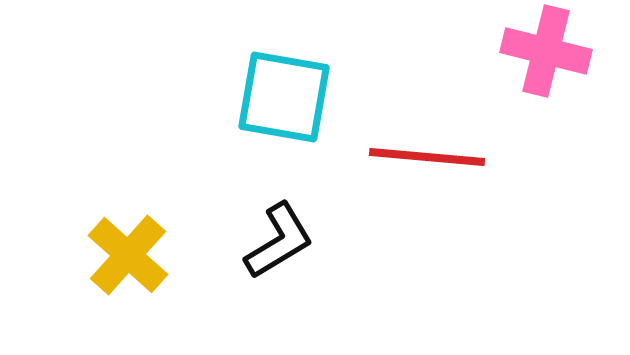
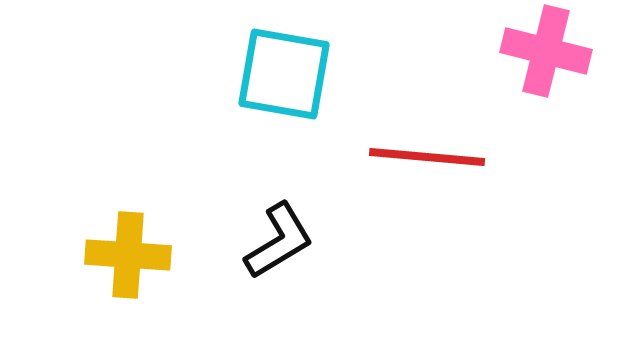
cyan square: moved 23 px up
yellow cross: rotated 38 degrees counterclockwise
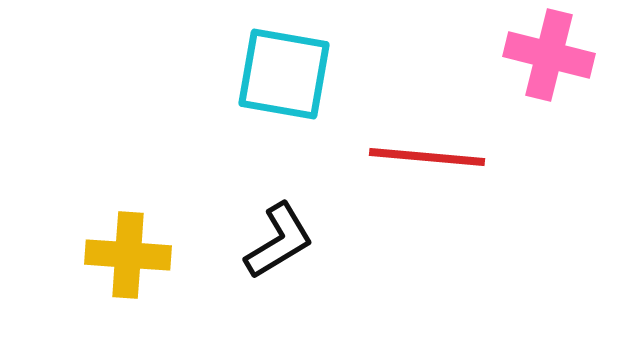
pink cross: moved 3 px right, 4 px down
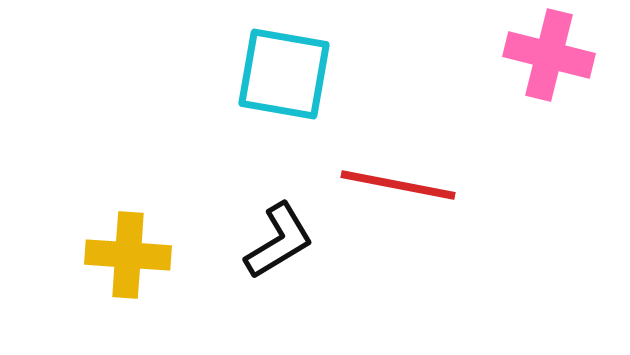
red line: moved 29 px left, 28 px down; rotated 6 degrees clockwise
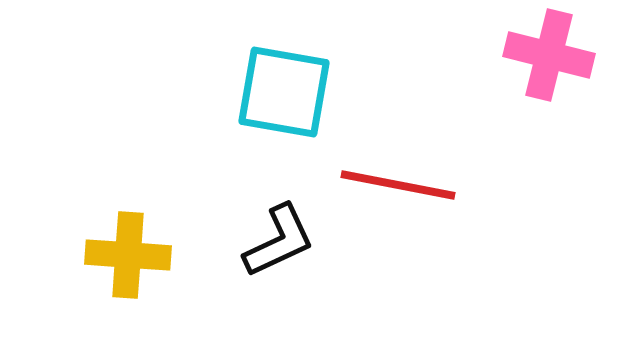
cyan square: moved 18 px down
black L-shape: rotated 6 degrees clockwise
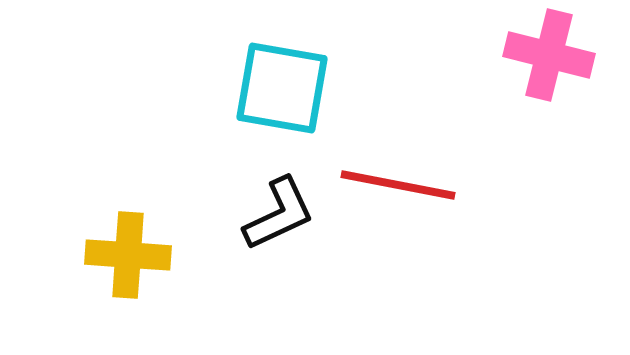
cyan square: moved 2 px left, 4 px up
black L-shape: moved 27 px up
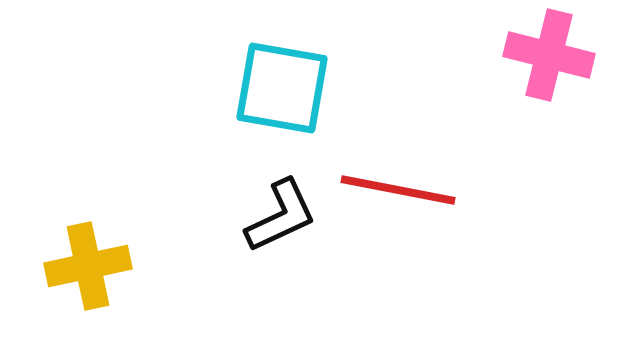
red line: moved 5 px down
black L-shape: moved 2 px right, 2 px down
yellow cross: moved 40 px left, 11 px down; rotated 16 degrees counterclockwise
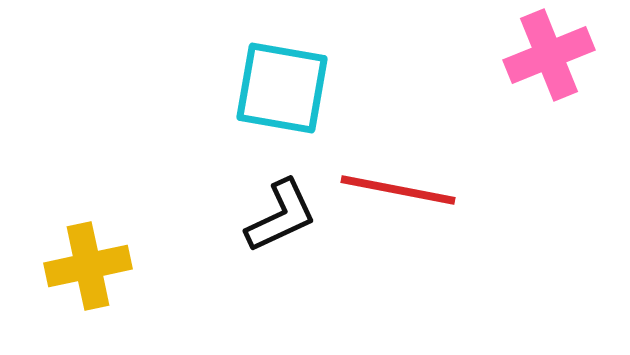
pink cross: rotated 36 degrees counterclockwise
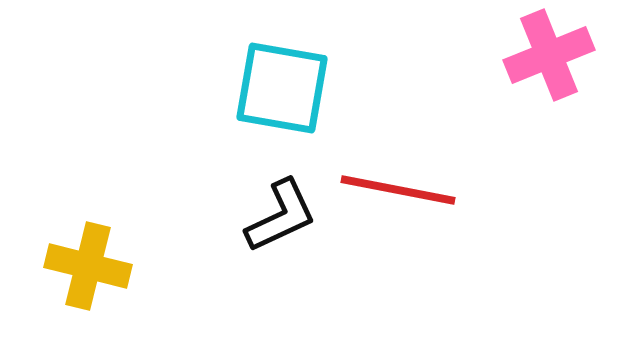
yellow cross: rotated 26 degrees clockwise
